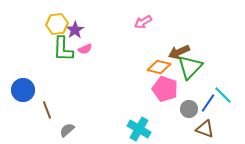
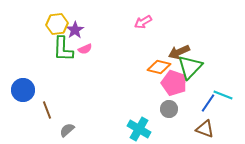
pink pentagon: moved 9 px right, 6 px up
cyan line: rotated 24 degrees counterclockwise
gray circle: moved 20 px left
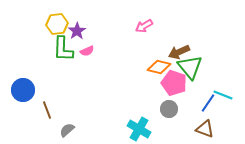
pink arrow: moved 1 px right, 4 px down
purple star: moved 2 px right, 1 px down
pink semicircle: moved 2 px right, 2 px down
green triangle: rotated 24 degrees counterclockwise
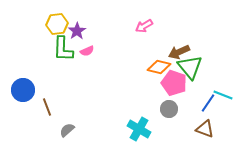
brown line: moved 3 px up
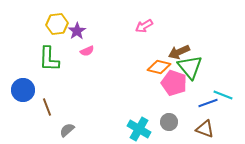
green L-shape: moved 14 px left, 10 px down
blue line: rotated 36 degrees clockwise
gray circle: moved 13 px down
